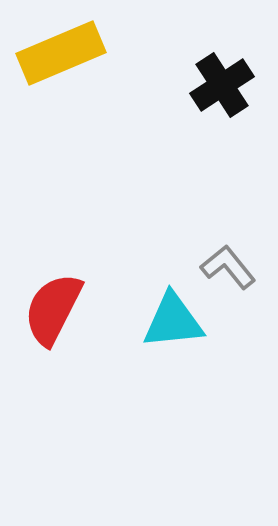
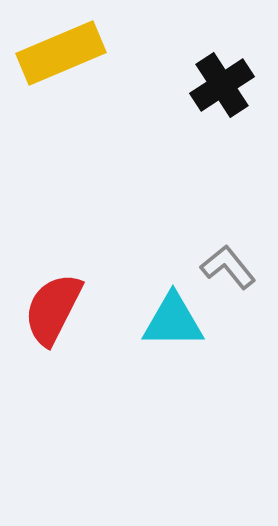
cyan triangle: rotated 6 degrees clockwise
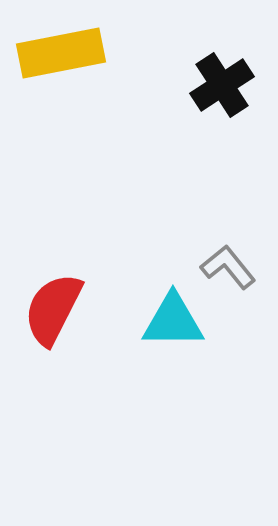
yellow rectangle: rotated 12 degrees clockwise
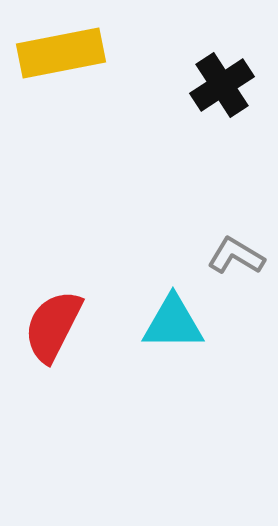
gray L-shape: moved 8 px right, 11 px up; rotated 20 degrees counterclockwise
red semicircle: moved 17 px down
cyan triangle: moved 2 px down
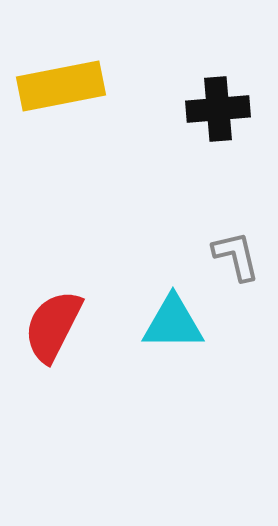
yellow rectangle: moved 33 px down
black cross: moved 4 px left, 24 px down; rotated 28 degrees clockwise
gray L-shape: rotated 46 degrees clockwise
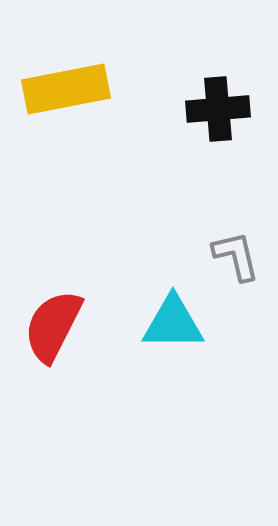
yellow rectangle: moved 5 px right, 3 px down
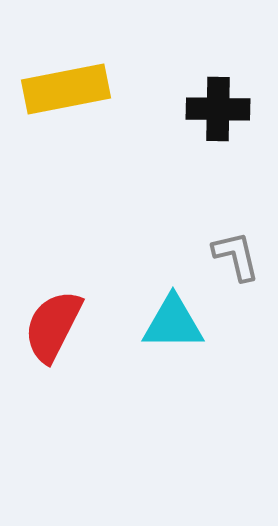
black cross: rotated 6 degrees clockwise
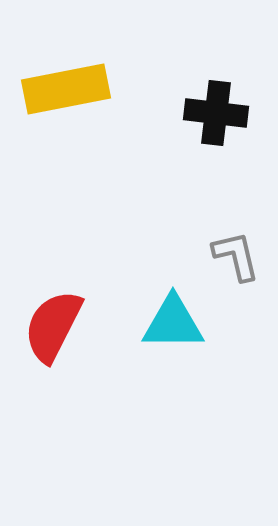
black cross: moved 2 px left, 4 px down; rotated 6 degrees clockwise
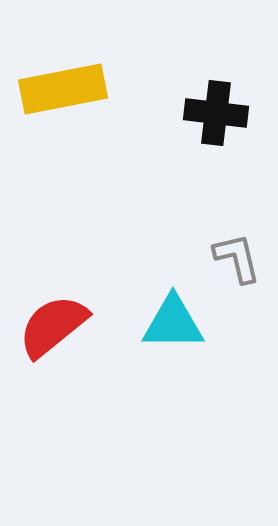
yellow rectangle: moved 3 px left
gray L-shape: moved 1 px right, 2 px down
red semicircle: rotated 24 degrees clockwise
